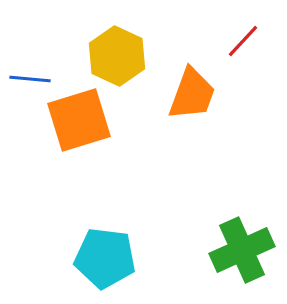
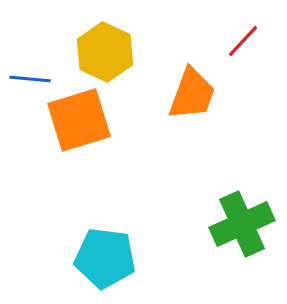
yellow hexagon: moved 12 px left, 4 px up
green cross: moved 26 px up
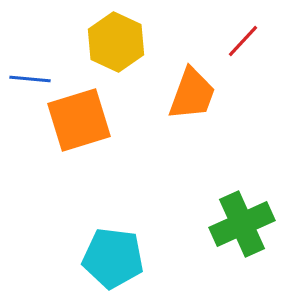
yellow hexagon: moved 11 px right, 10 px up
cyan pentagon: moved 8 px right
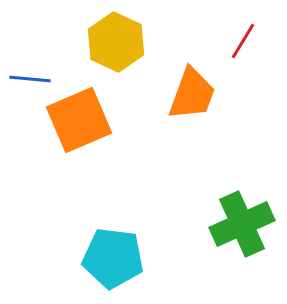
red line: rotated 12 degrees counterclockwise
orange square: rotated 6 degrees counterclockwise
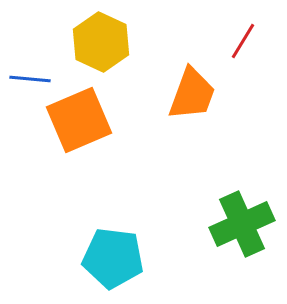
yellow hexagon: moved 15 px left
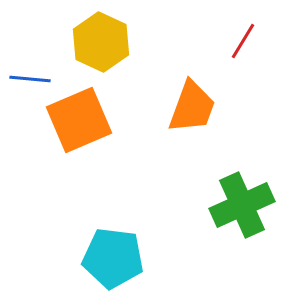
orange trapezoid: moved 13 px down
green cross: moved 19 px up
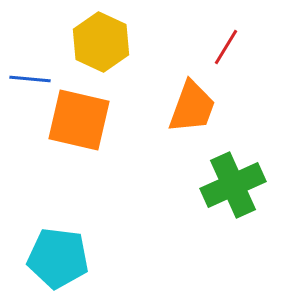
red line: moved 17 px left, 6 px down
orange square: rotated 36 degrees clockwise
green cross: moved 9 px left, 20 px up
cyan pentagon: moved 55 px left
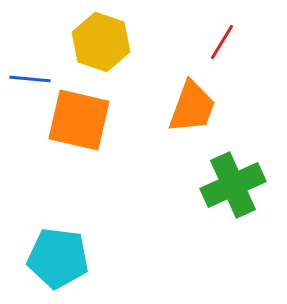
yellow hexagon: rotated 6 degrees counterclockwise
red line: moved 4 px left, 5 px up
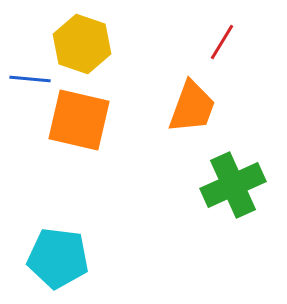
yellow hexagon: moved 19 px left, 2 px down
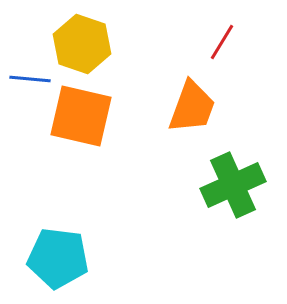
orange square: moved 2 px right, 4 px up
